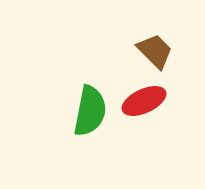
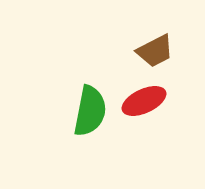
brown trapezoid: rotated 108 degrees clockwise
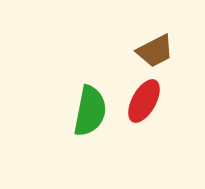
red ellipse: rotated 36 degrees counterclockwise
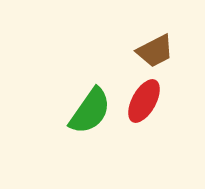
green semicircle: rotated 24 degrees clockwise
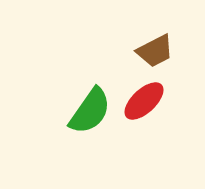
red ellipse: rotated 18 degrees clockwise
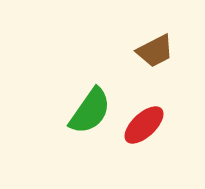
red ellipse: moved 24 px down
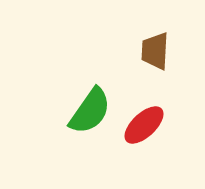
brown trapezoid: rotated 120 degrees clockwise
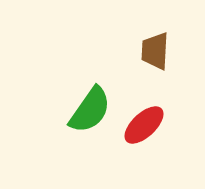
green semicircle: moved 1 px up
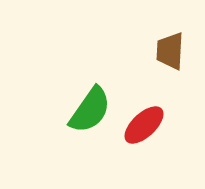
brown trapezoid: moved 15 px right
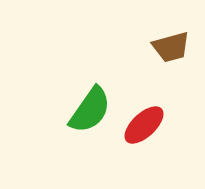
brown trapezoid: moved 1 px right, 4 px up; rotated 108 degrees counterclockwise
